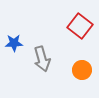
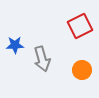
red square: rotated 25 degrees clockwise
blue star: moved 1 px right, 2 px down
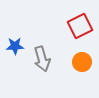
blue star: moved 1 px down
orange circle: moved 8 px up
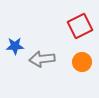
gray arrow: rotated 100 degrees clockwise
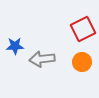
red square: moved 3 px right, 3 px down
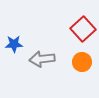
red square: rotated 15 degrees counterclockwise
blue star: moved 1 px left, 2 px up
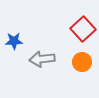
blue star: moved 3 px up
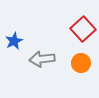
blue star: rotated 24 degrees counterclockwise
orange circle: moved 1 px left, 1 px down
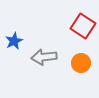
red square: moved 3 px up; rotated 15 degrees counterclockwise
gray arrow: moved 2 px right, 2 px up
